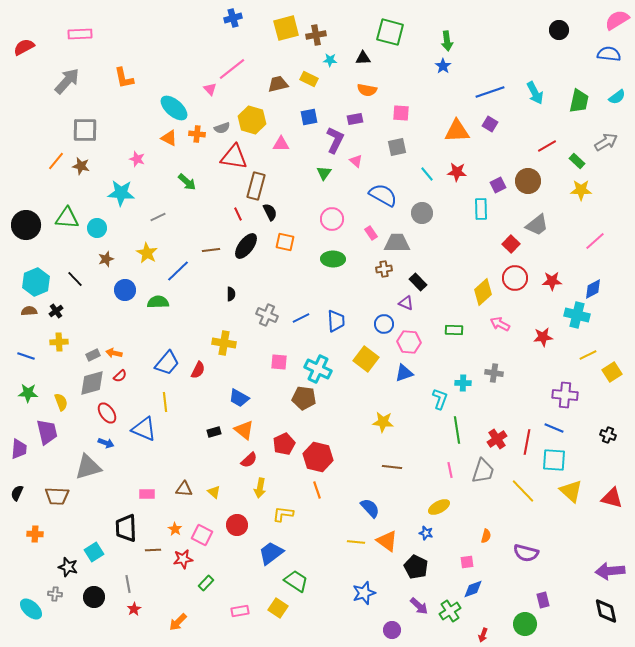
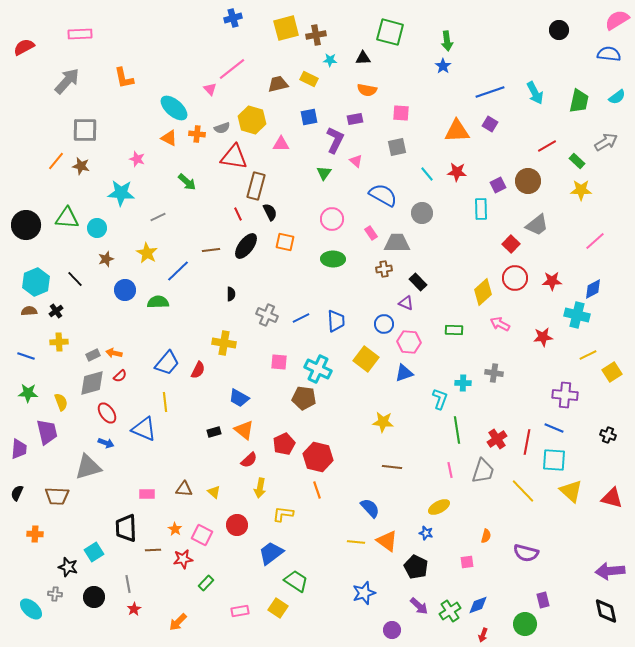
blue diamond at (473, 589): moved 5 px right, 16 px down
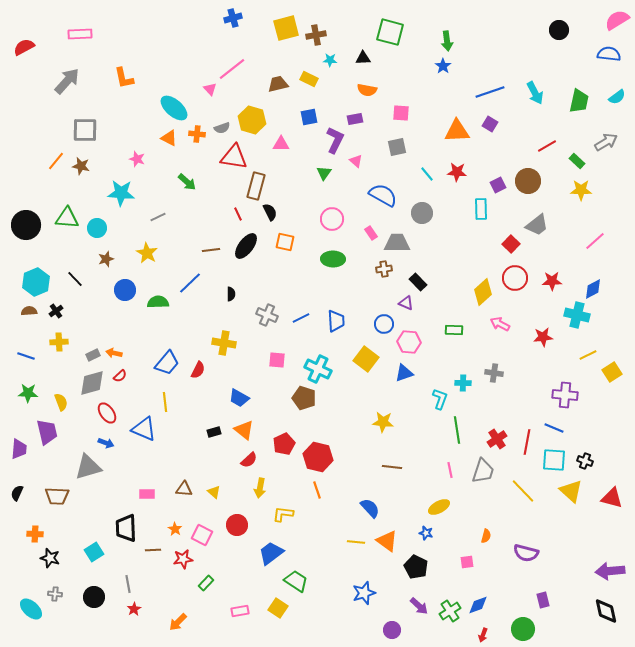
blue line at (178, 271): moved 12 px right, 12 px down
pink square at (279, 362): moved 2 px left, 2 px up
brown pentagon at (304, 398): rotated 10 degrees clockwise
black cross at (608, 435): moved 23 px left, 26 px down
black star at (68, 567): moved 18 px left, 9 px up
green circle at (525, 624): moved 2 px left, 5 px down
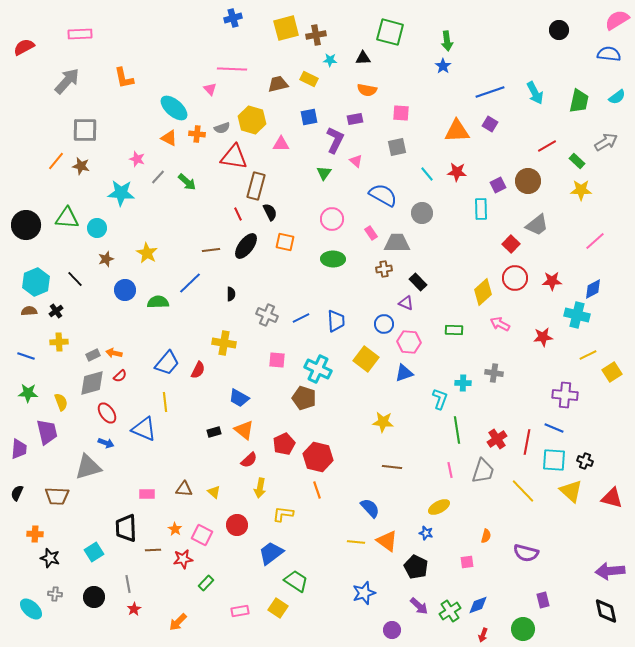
pink line at (232, 69): rotated 40 degrees clockwise
gray line at (158, 217): moved 40 px up; rotated 21 degrees counterclockwise
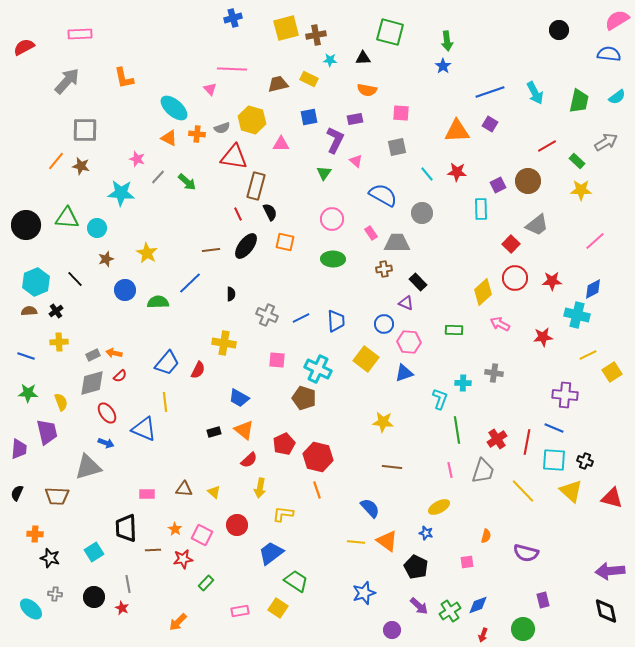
red star at (134, 609): moved 12 px left, 1 px up; rotated 16 degrees counterclockwise
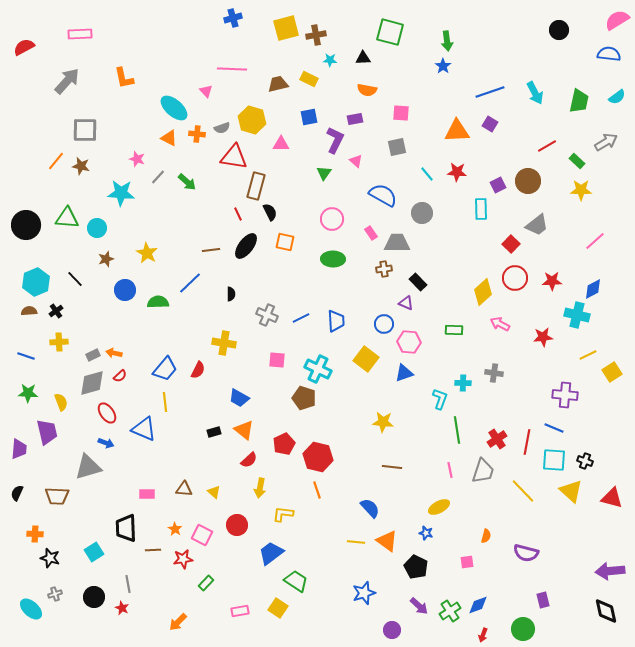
pink triangle at (210, 89): moved 4 px left, 2 px down
blue trapezoid at (167, 363): moved 2 px left, 6 px down
gray cross at (55, 594): rotated 24 degrees counterclockwise
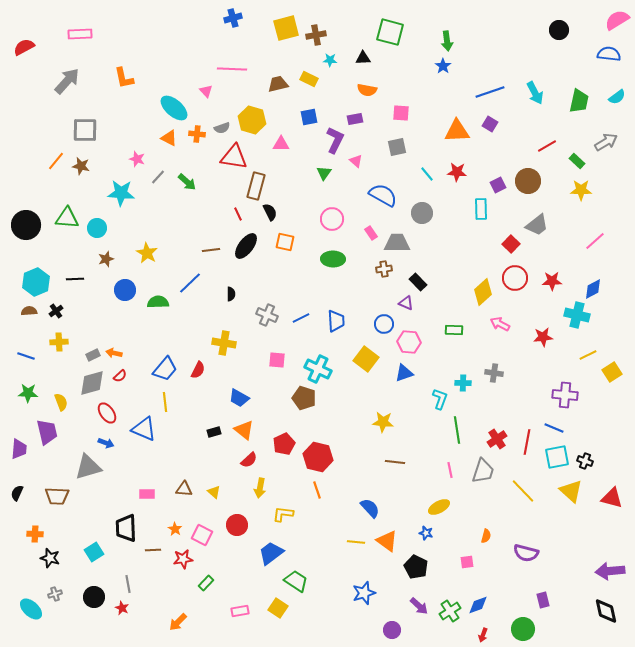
black line at (75, 279): rotated 48 degrees counterclockwise
cyan square at (554, 460): moved 3 px right, 3 px up; rotated 15 degrees counterclockwise
brown line at (392, 467): moved 3 px right, 5 px up
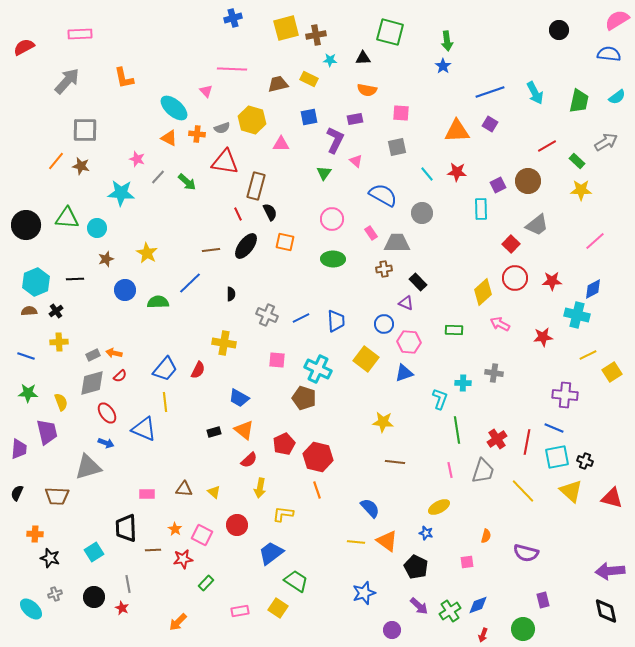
red triangle at (234, 157): moved 9 px left, 5 px down
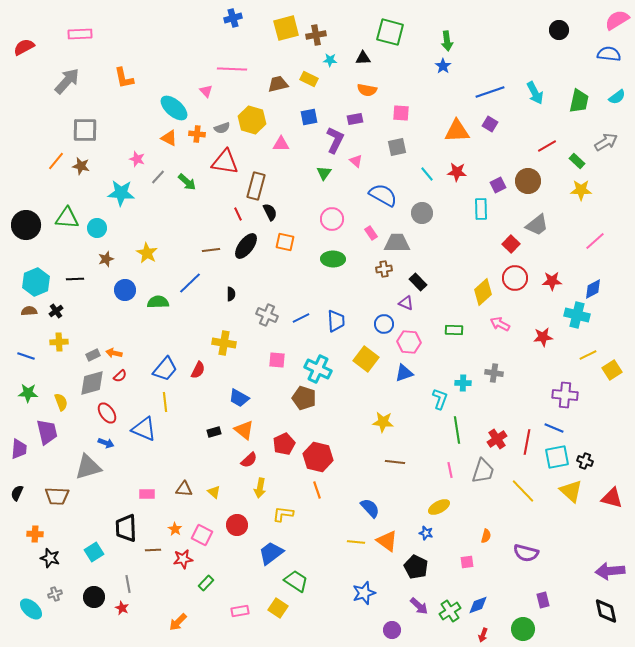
yellow square at (612, 372): moved 2 px up
